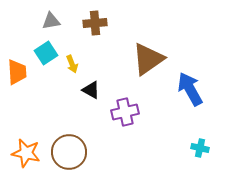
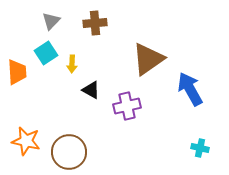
gray triangle: rotated 36 degrees counterclockwise
yellow arrow: rotated 24 degrees clockwise
purple cross: moved 2 px right, 6 px up
orange star: moved 12 px up
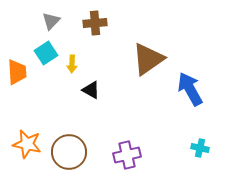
purple cross: moved 49 px down
orange star: moved 1 px right, 3 px down
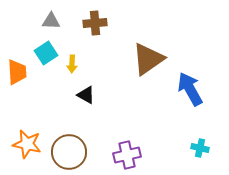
gray triangle: rotated 48 degrees clockwise
black triangle: moved 5 px left, 5 px down
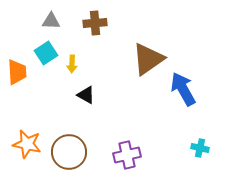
blue arrow: moved 7 px left
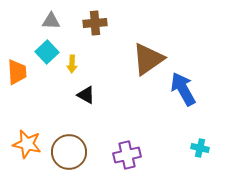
cyan square: moved 1 px right, 1 px up; rotated 10 degrees counterclockwise
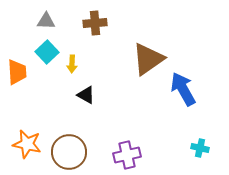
gray triangle: moved 5 px left
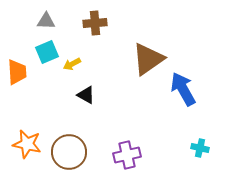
cyan square: rotated 20 degrees clockwise
yellow arrow: rotated 60 degrees clockwise
